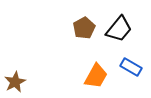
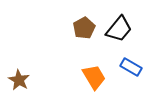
orange trapezoid: moved 2 px left, 1 px down; rotated 60 degrees counterclockwise
brown star: moved 4 px right, 2 px up; rotated 15 degrees counterclockwise
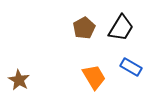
black trapezoid: moved 2 px right, 1 px up; rotated 8 degrees counterclockwise
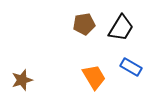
brown pentagon: moved 4 px up; rotated 20 degrees clockwise
brown star: moved 3 px right; rotated 25 degrees clockwise
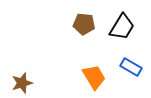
brown pentagon: rotated 15 degrees clockwise
black trapezoid: moved 1 px right, 1 px up
brown star: moved 3 px down
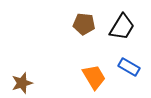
blue rectangle: moved 2 px left
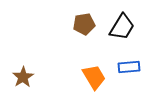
brown pentagon: rotated 15 degrees counterclockwise
blue rectangle: rotated 35 degrees counterclockwise
brown star: moved 1 px right, 6 px up; rotated 15 degrees counterclockwise
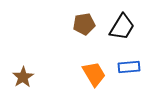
orange trapezoid: moved 3 px up
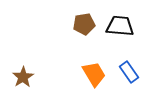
black trapezoid: moved 2 px left, 1 px up; rotated 116 degrees counterclockwise
blue rectangle: moved 5 px down; rotated 60 degrees clockwise
